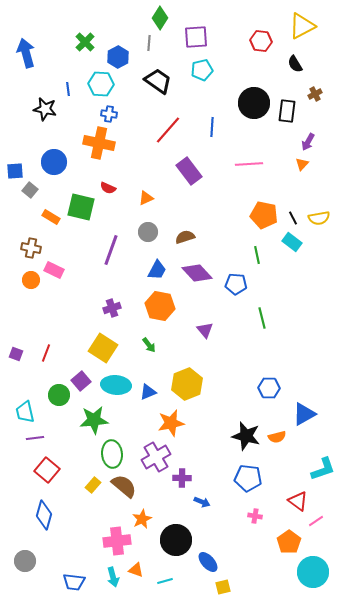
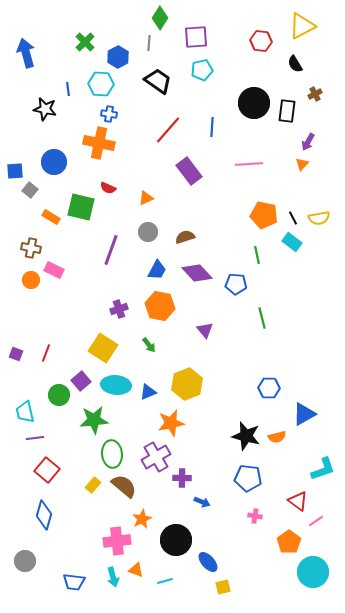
purple cross at (112, 308): moved 7 px right, 1 px down
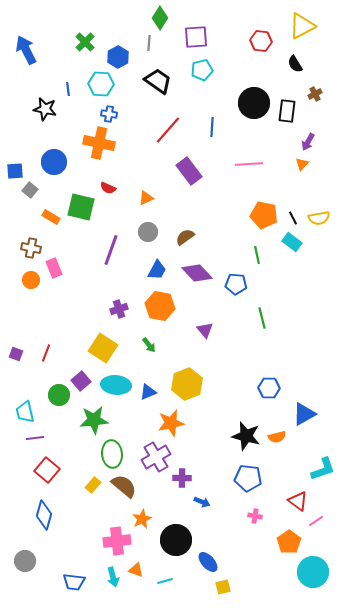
blue arrow at (26, 53): moved 3 px up; rotated 12 degrees counterclockwise
brown semicircle at (185, 237): rotated 18 degrees counterclockwise
pink rectangle at (54, 270): moved 2 px up; rotated 42 degrees clockwise
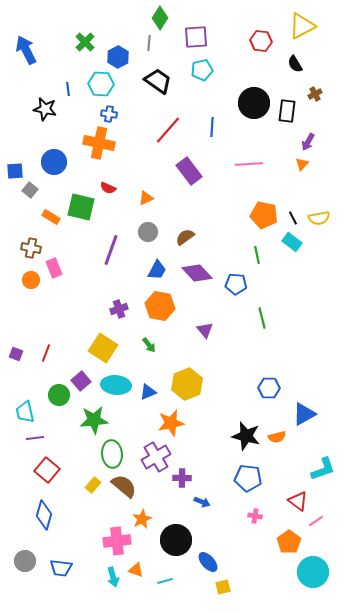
blue trapezoid at (74, 582): moved 13 px left, 14 px up
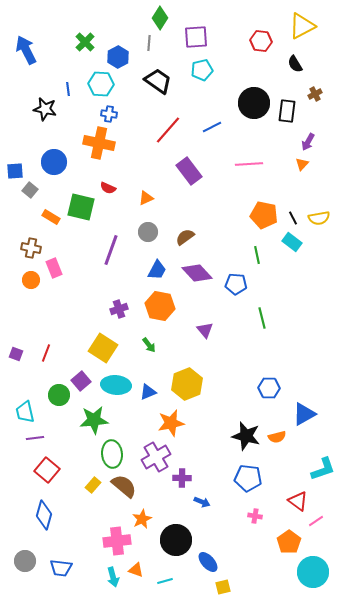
blue line at (212, 127): rotated 60 degrees clockwise
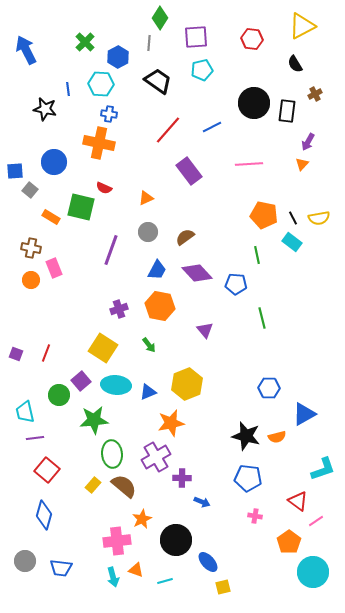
red hexagon at (261, 41): moved 9 px left, 2 px up
red semicircle at (108, 188): moved 4 px left
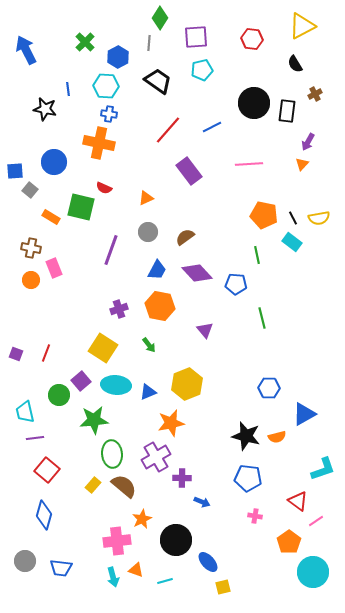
cyan hexagon at (101, 84): moved 5 px right, 2 px down
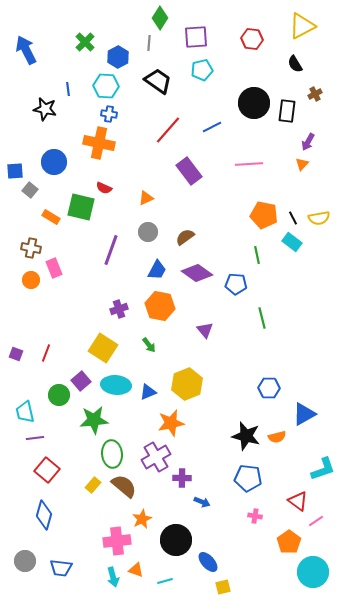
purple diamond at (197, 273): rotated 12 degrees counterclockwise
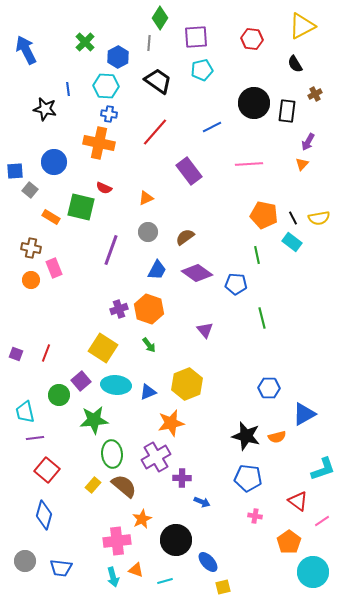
red line at (168, 130): moved 13 px left, 2 px down
orange hexagon at (160, 306): moved 11 px left, 3 px down; rotated 8 degrees clockwise
pink line at (316, 521): moved 6 px right
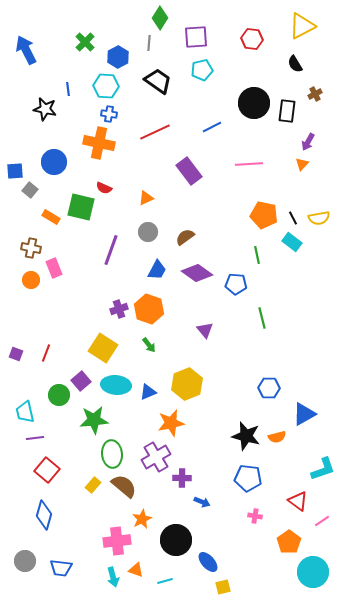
red line at (155, 132): rotated 24 degrees clockwise
